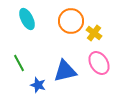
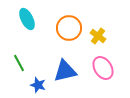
orange circle: moved 2 px left, 7 px down
yellow cross: moved 4 px right, 3 px down
pink ellipse: moved 4 px right, 5 px down
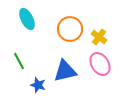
orange circle: moved 1 px right, 1 px down
yellow cross: moved 1 px right, 1 px down
green line: moved 2 px up
pink ellipse: moved 3 px left, 4 px up
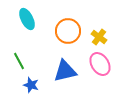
orange circle: moved 2 px left, 2 px down
blue star: moved 7 px left
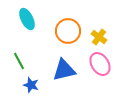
blue triangle: moved 1 px left, 1 px up
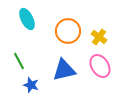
pink ellipse: moved 2 px down
